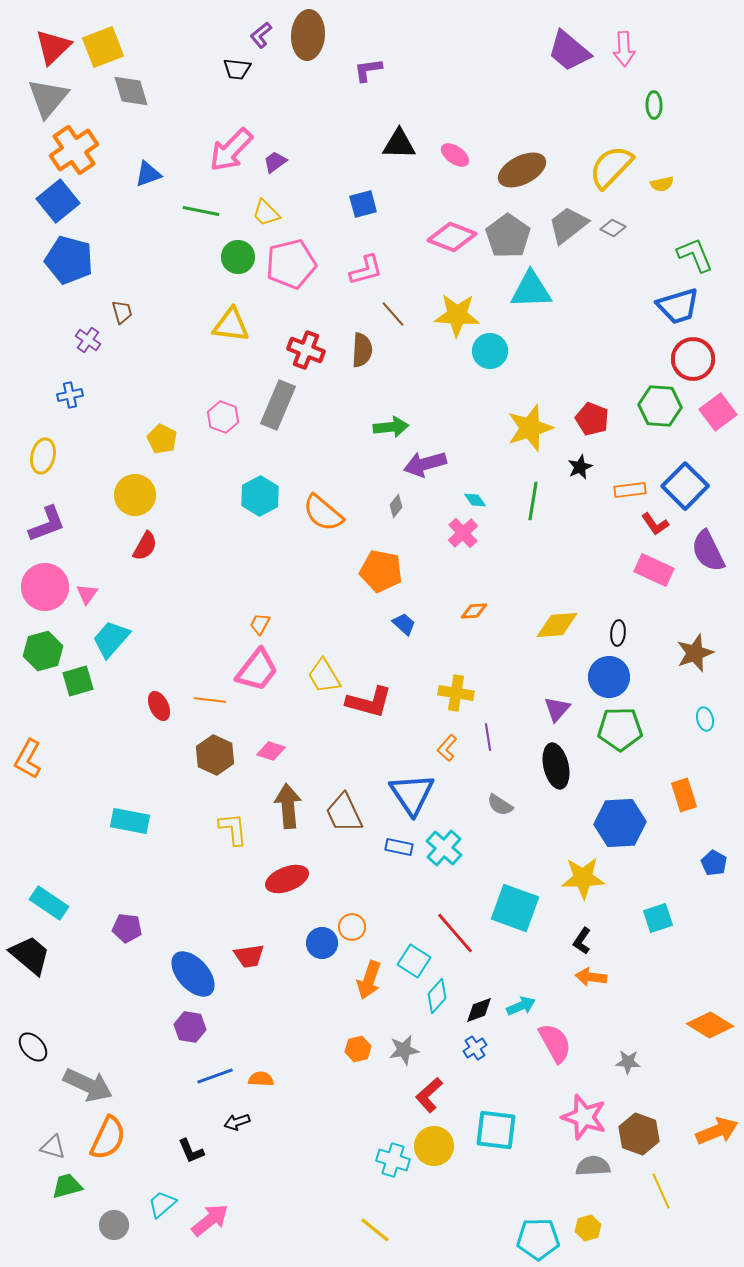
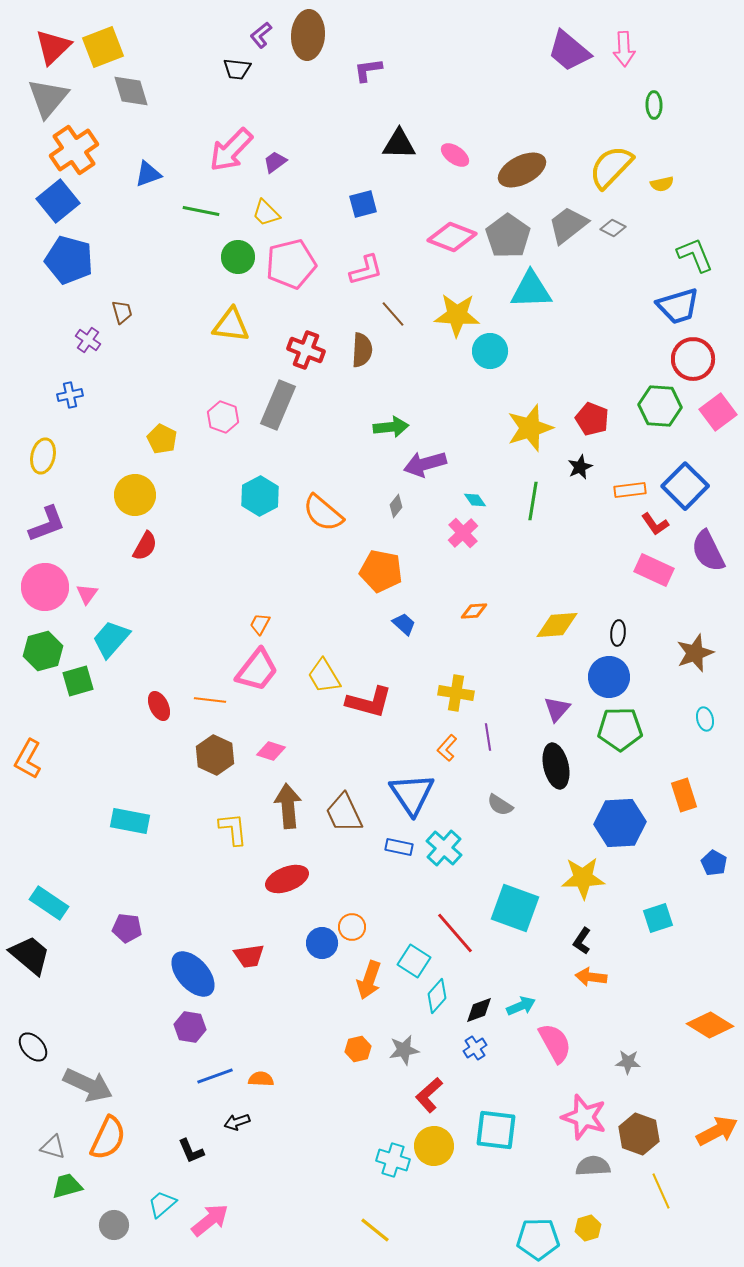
orange arrow at (717, 1131): rotated 6 degrees counterclockwise
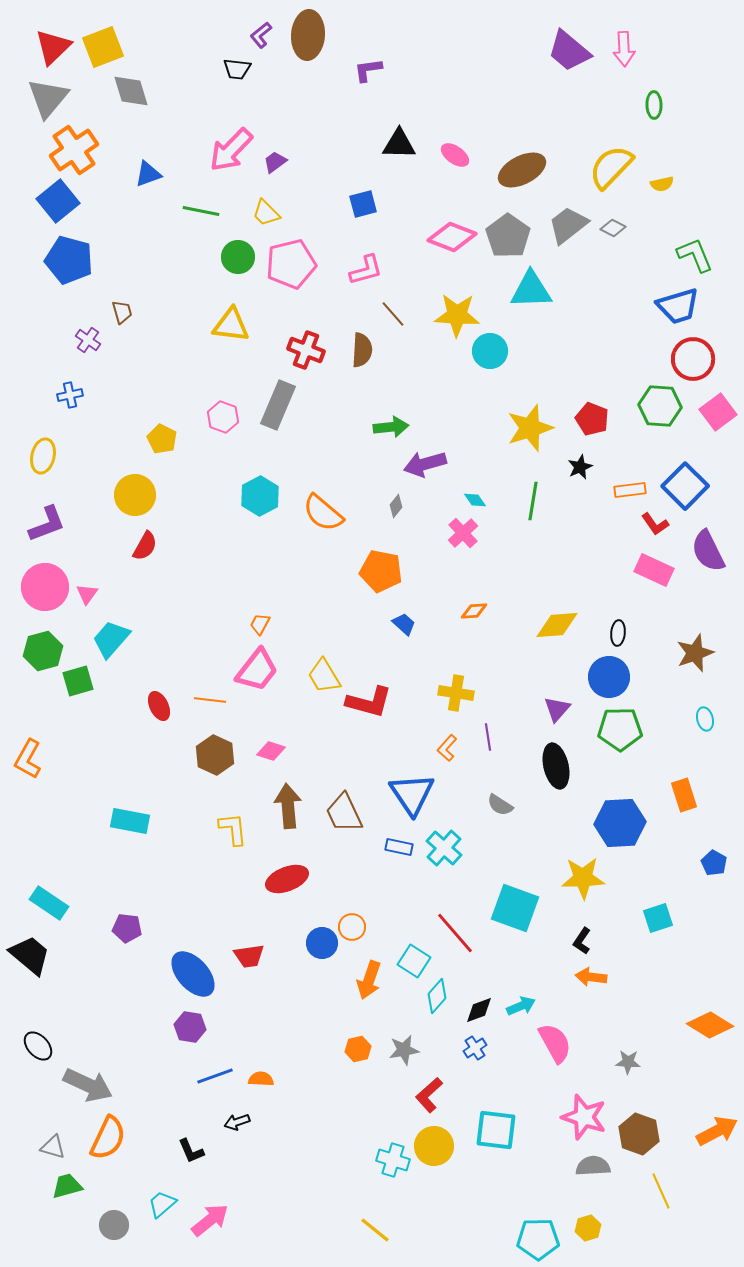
black ellipse at (33, 1047): moved 5 px right, 1 px up
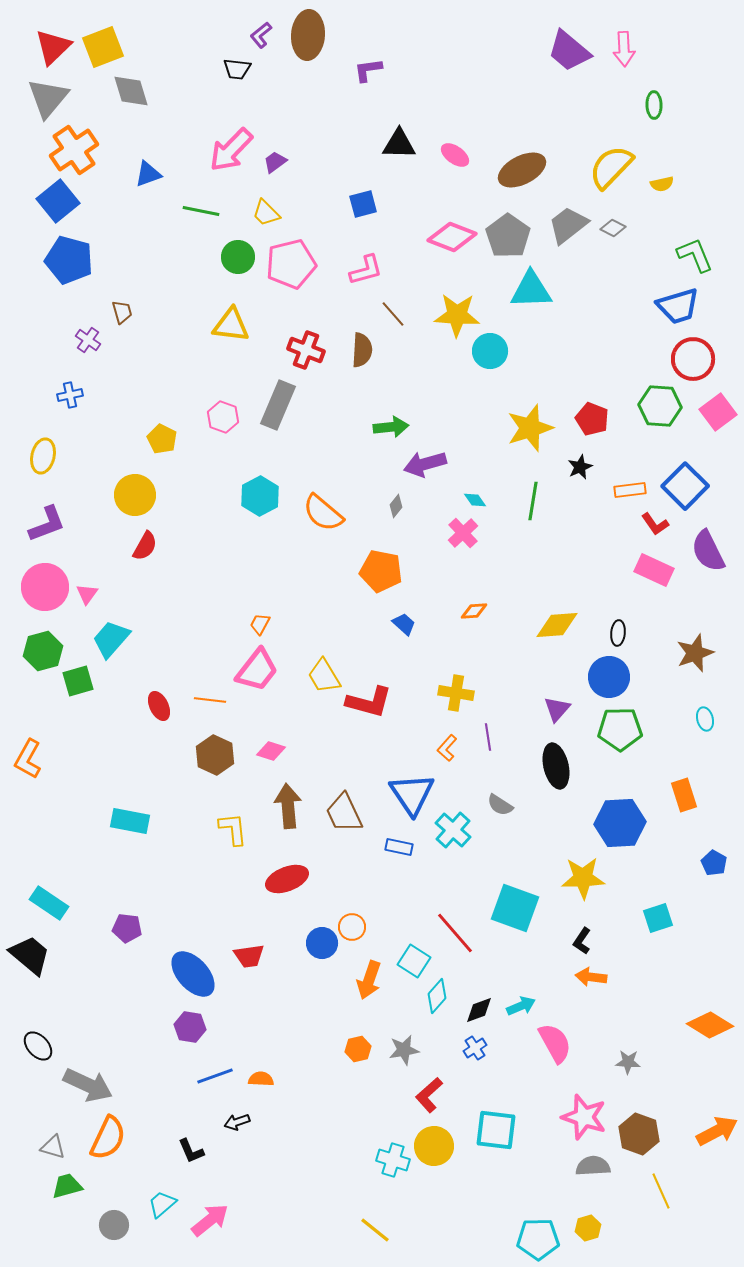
cyan cross at (444, 848): moved 9 px right, 18 px up
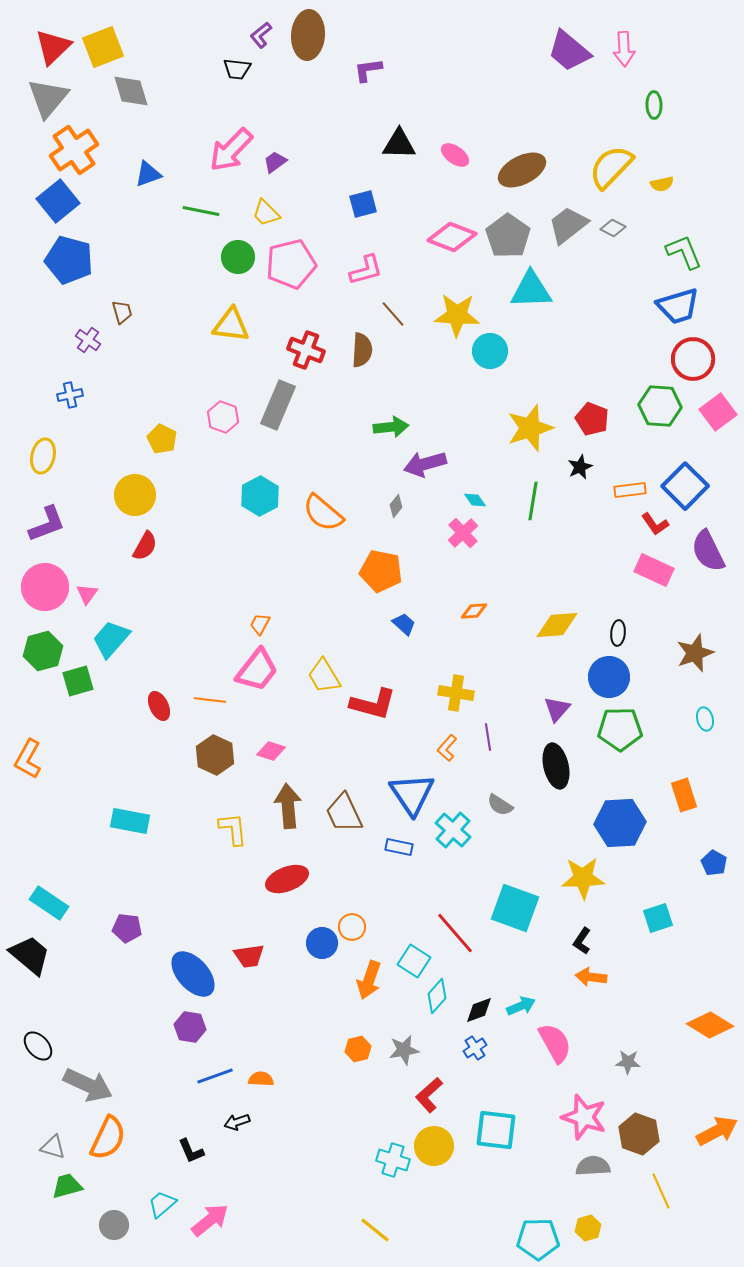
green L-shape at (695, 255): moved 11 px left, 3 px up
red L-shape at (369, 702): moved 4 px right, 2 px down
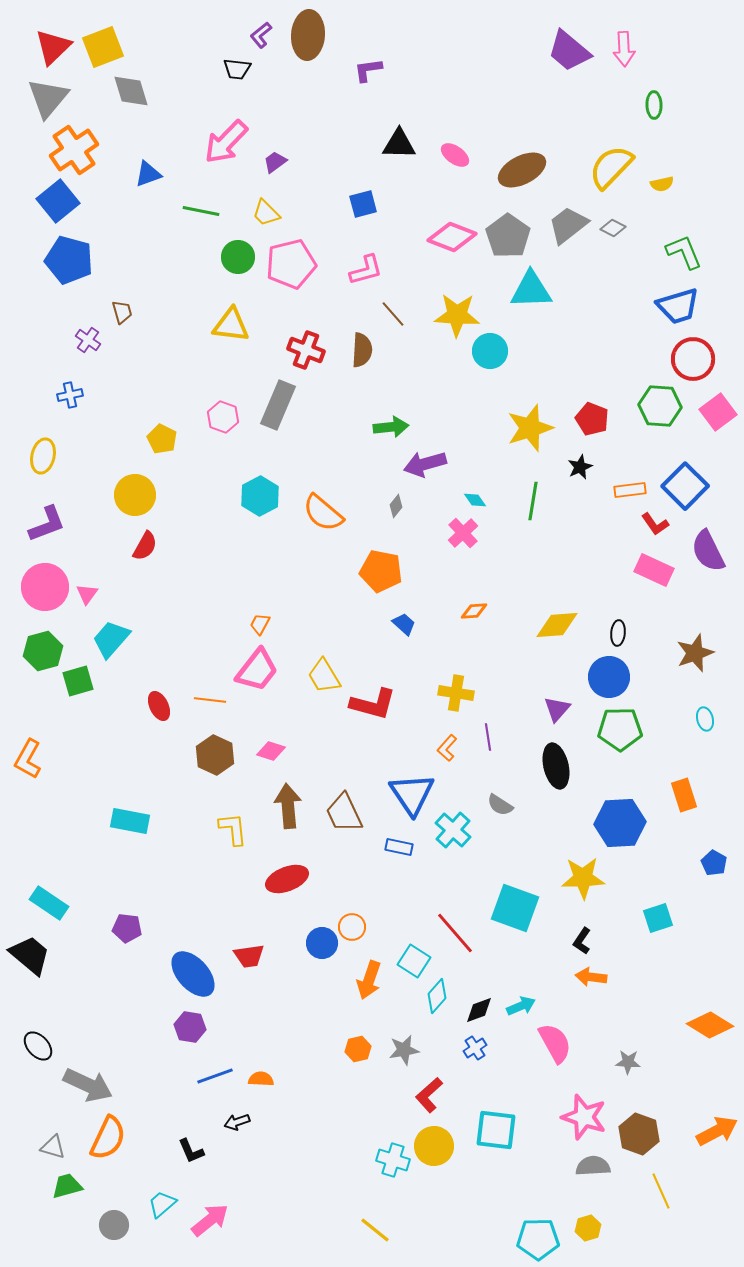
pink arrow at (231, 150): moved 5 px left, 8 px up
